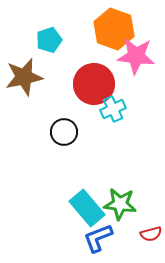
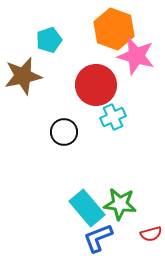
pink star: rotated 9 degrees clockwise
brown star: moved 1 px left, 1 px up
red circle: moved 2 px right, 1 px down
cyan cross: moved 8 px down
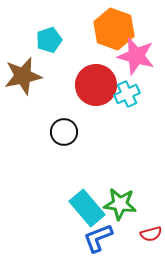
cyan cross: moved 14 px right, 23 px up
